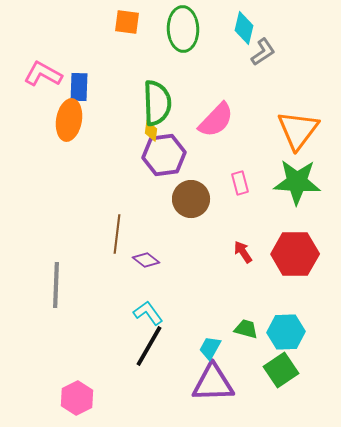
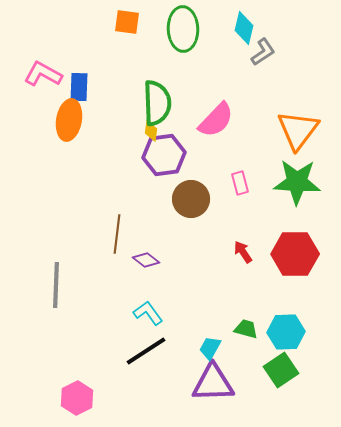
black line: moved 3 px left, 5 px down; rotated 27 degrees clockwise
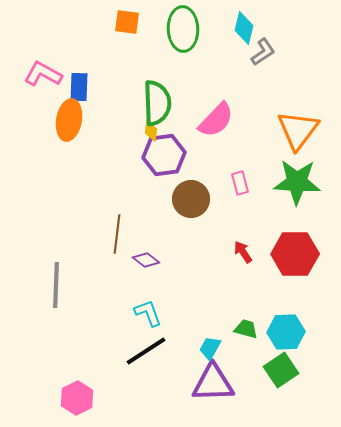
cyan L-shape: rotated 16 degrees clockwise
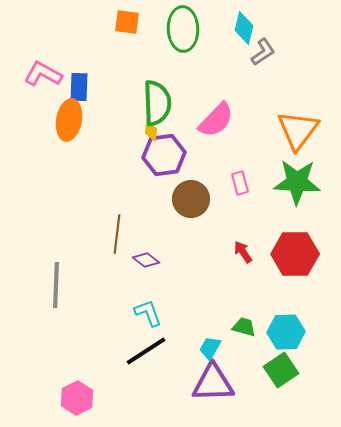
green trapezoid: moved 2 px left, 2 px up
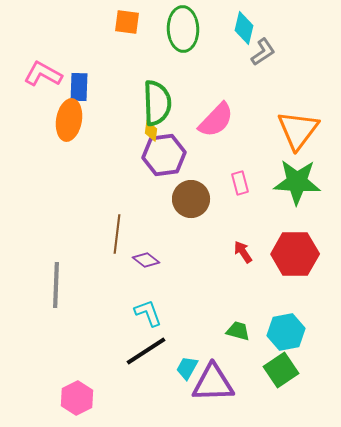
green trapezoid: moved 6 px left, 4 px down
cyan hexagon: rotated 9 degrees counterclockwise
cyan trapezoid: moved 23 px left, 20 px down
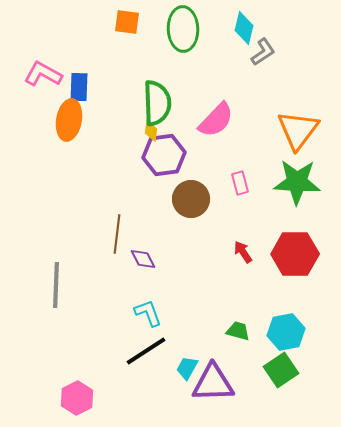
purple diamond: moved 3 px left, 1 px up; rotated 24 degrees clockwise
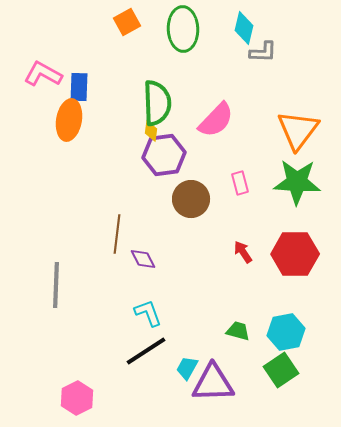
orange square: rotated 36 degrees counterclockwise
gray L-shape: rotated 36 degrees clockwise
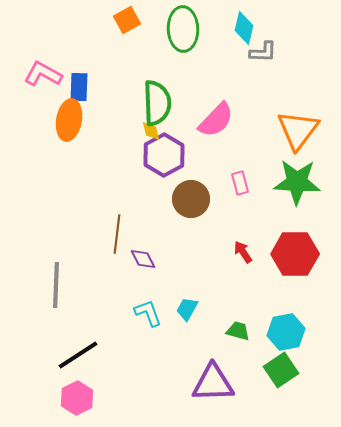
orange square: moved 2 px up
yellow diamond: rotated 20 degrees counterclockwise
purple hexagon: rotated 21 degrees counterclockwise
black line: moved 68 px left, 4 px down
cyan trapezoid: moved 59 px up
